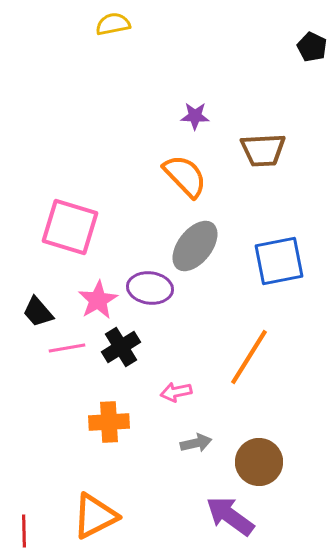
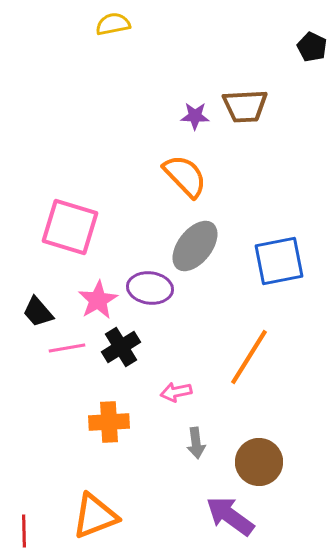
brown trapezoid: moved 18 px left, 44 px up
gray arrow: rotated 96 degrees clockwise
orange triangle: rotated 6 degrees clockwise
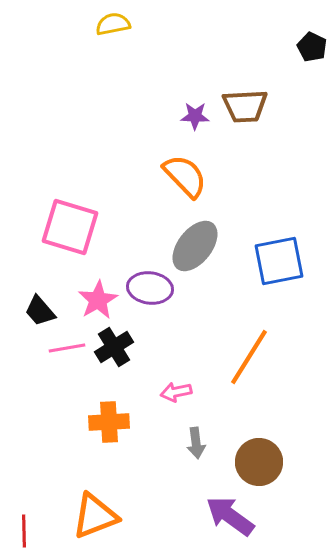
black trapezoid: moved 2 px right, 1 px up
black cross: moved 7 px left
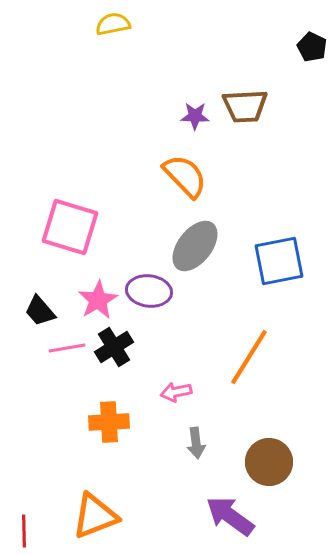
purple ellipse: moved 1 px left, 3 px down
brown circle: moved 10 px right
